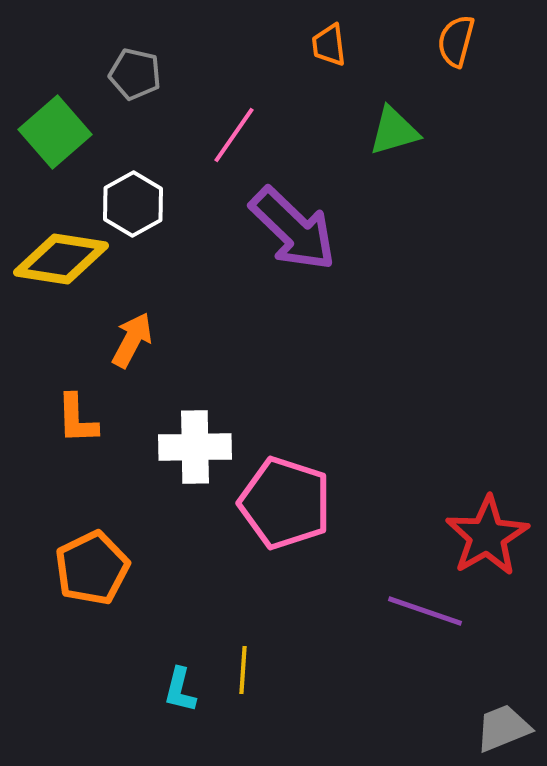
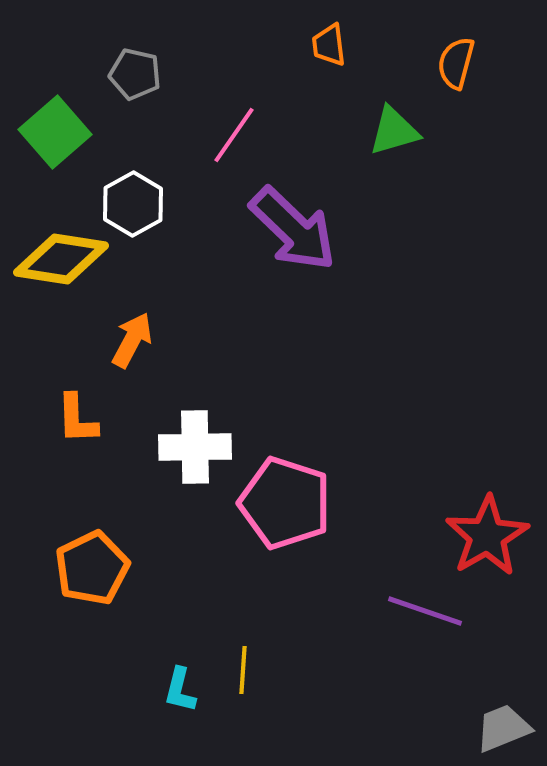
orange semicircle: moved 22 px down
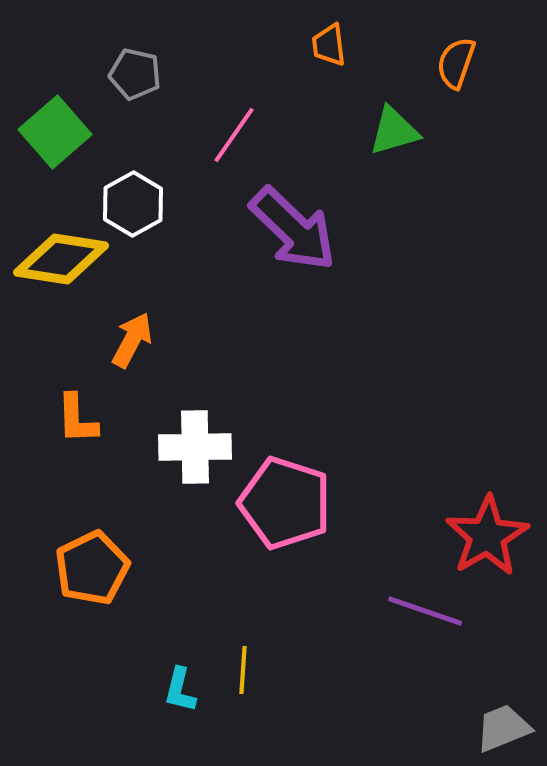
orange semicircle: rotated 4 degrees clockwise
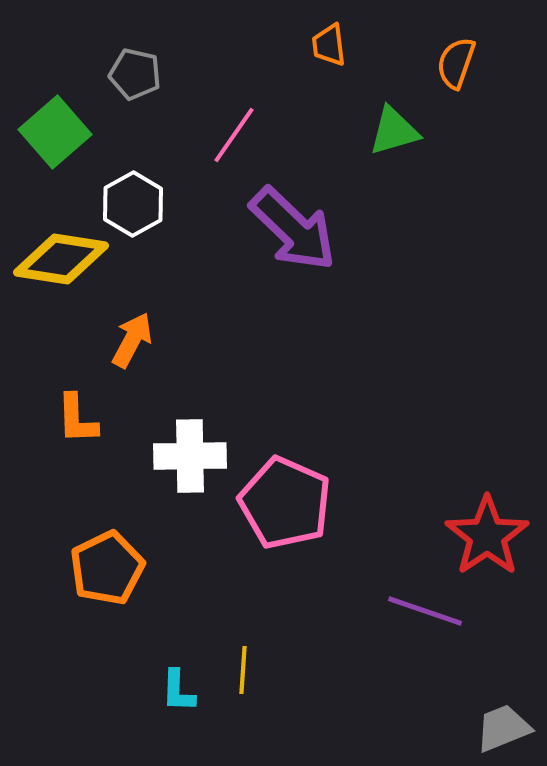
white cross: moved 5 px left, 9 px down
pink pentagon: rotated 6 degrees clockwise
red star: rotated 4 degrees counterclockwise
orange pentagon: moved 15 px right
cyan L-shape: moved 2 px left, 1 px down; rotated 12 degrees counterclockwise
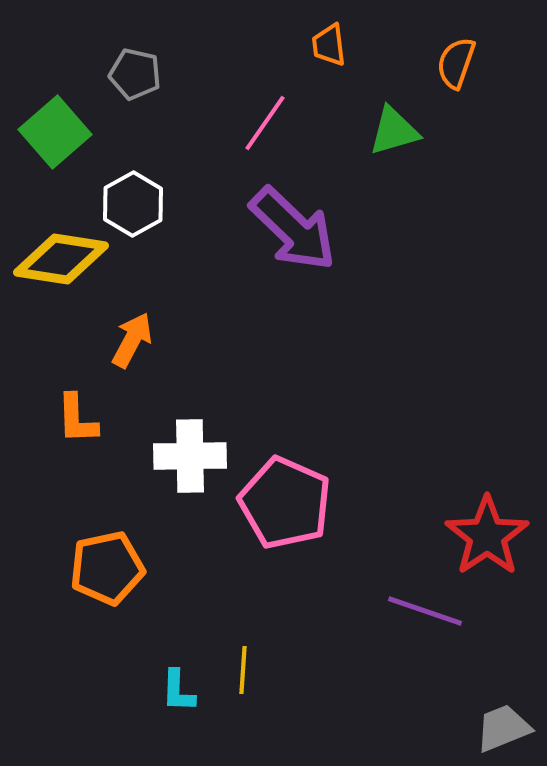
pink line: moved 31 px right, 12 px up
orange pentagon: rotated 14 degrees clockwise
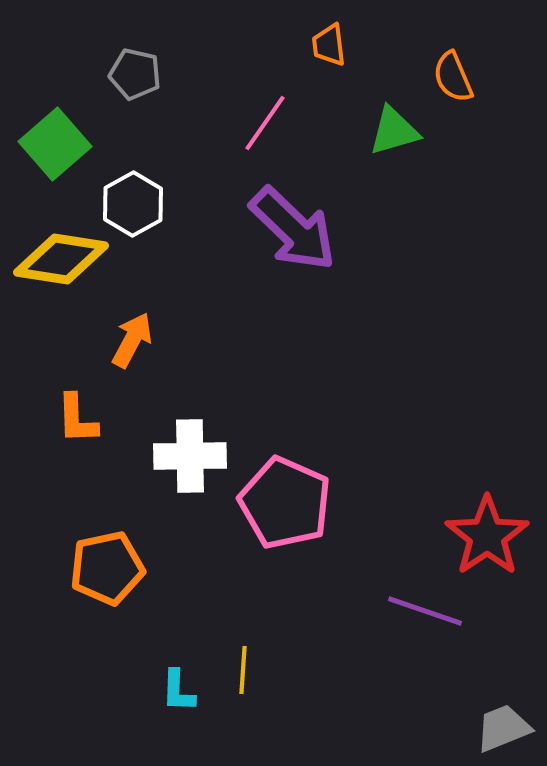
orange semicircle: moved 3 px left, 14 px down; rotated 42 degrees counterclockwise
green square: moved 12 px down
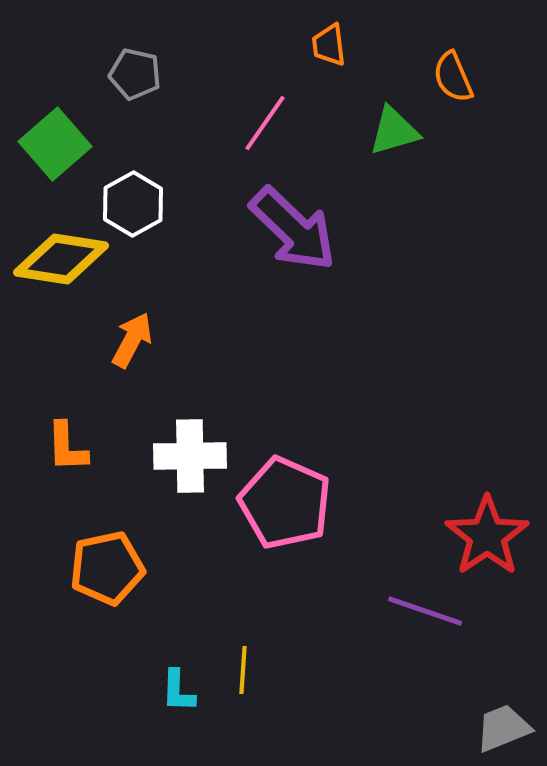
orange L-shape: moved 10 px left, 28 px down
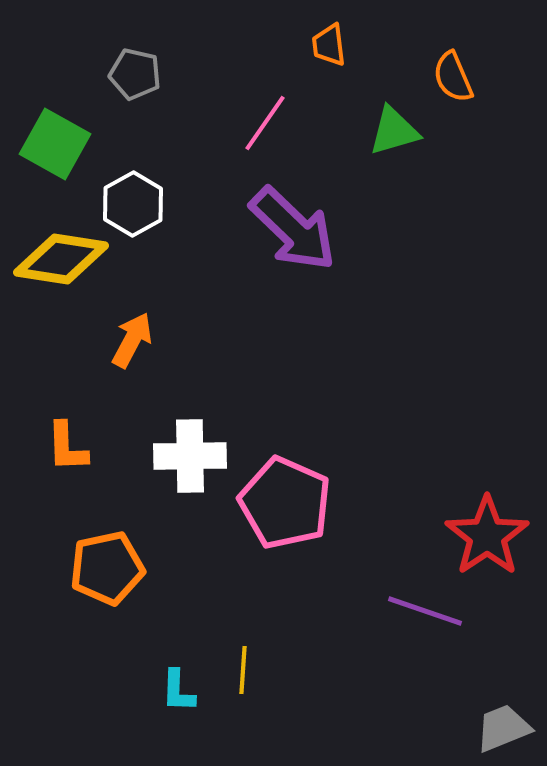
green square: rotated 20 degrees counterclockwise
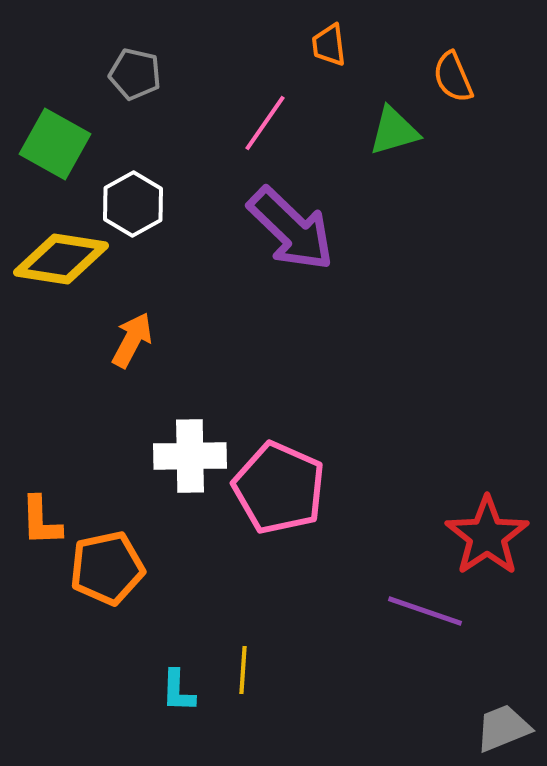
purple arrow: moved 2 px left
orange L-shape: moved 26 px left, 74 px down
pink pentagon: moved 6 px left, 15 px up
